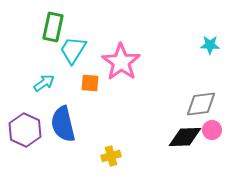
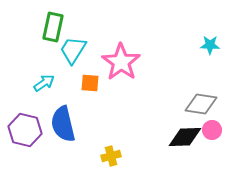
gray diamond: rotated 16 degrees clockwise
purple hexagon: rotated 12 degrees counterclockwise
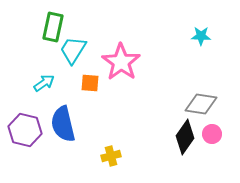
cyan star: moved 9 px left, 9 px up
pink circle: moved 4 px down
black diamond: rotated 52 degrees counterclockwise
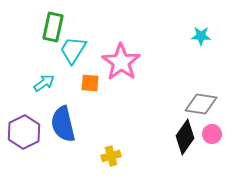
purple hexagon: moved 1 px left, 2 px down; rotated 20 degrees clockwise
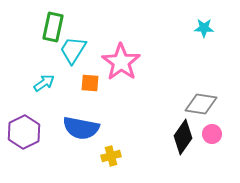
cyan star: moved 3 px right, 8 px up
blue semicircle: moved 18 px right, 4 px down; rotated 66 degrees counterclockwise
black diamond: moved 2 px left
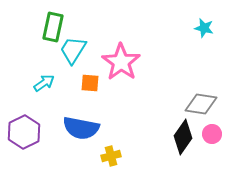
cyan star: rotated 12 degrees clockwise
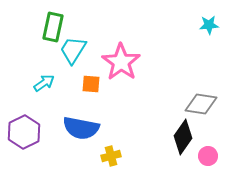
cyan star: moved 5 px right, 3 px up; rotated 18 degrees counterclockwise
orange square: moved 1 px right, 1 px down
pink circle: moved 4 px left, 22 px down
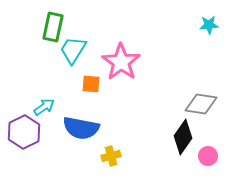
cyan arrow: moved 24 px down
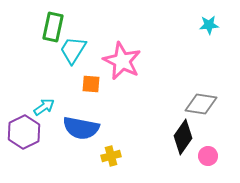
pink star: moved 1 px right, 1 px up; rotated 9 degrees counterclockwise
